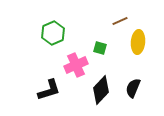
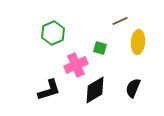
black diamond: moved 6 px left; rotated 16 degrees clockwise
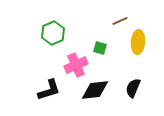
black diamond: rotated 24 degrees clockwise
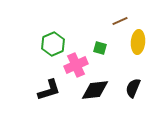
green hexagon: moved 11 px down
